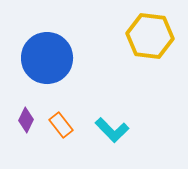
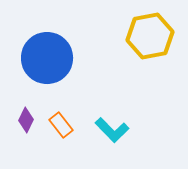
yellow hexagon: rotated 18 degrees counterclockwise
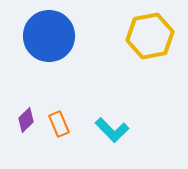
blue circle: moved 2 px right, 22 px up
purple diamond: rotated 20 degrees clockwise
orange rectangle: moved 2 px left, 1 px up; rotated 15 degrees clockwise
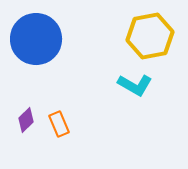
blue circle: moved 13 px left, 3 px down
cyan L-shape: moved 23 px right, 45 px up; rotated 16 degrees counterclockwise
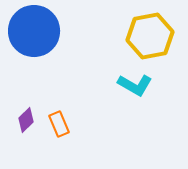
blue circle: moved 2 px left, 8 px up
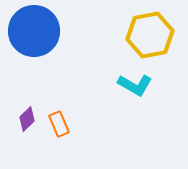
yellow hexagon: moved 1 px up
purple diamond: moved 1 px right, 1 px up
